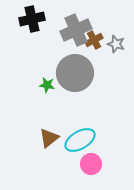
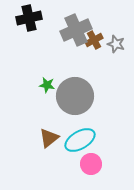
black cross: moved 3 px left, 1 px up
gray circle: moved 23 px down
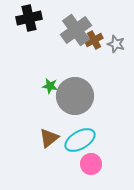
gray cross: rotated 12 degrees counterclockwise
green star: moved 3 px right, 1 px down
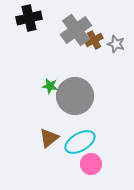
cyan ellipse: moved 2 px down
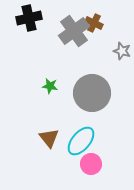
gray cross: moved 2 px left, 1 px down
brown cross: moved 17 px up; rotated 36 degrees counterclockwise
gray star: moved 6 px right, 7 px down
gray circle: moved 17 px right, 3 px up
brown triangle: rotated 30 degrees counterclockwise
cyan ellipse: moved 1 px right, 1 px up; rotated 20 degrees counterclockwise
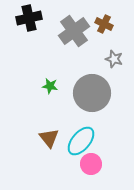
brown cross: moved 10 px right, 1 px down
gray star: moved 8 px left, 8 px down
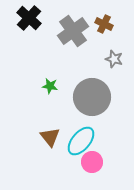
black cross: rotated 35 degrees counterclockwise
gray cross: moved 1 px left
gray circle: moved 4 px down
brown triangle: moved 1 px right, 1 px up
pink circle: moved 1 px right, 2 px up
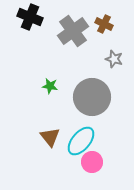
black cross: moved 1 px right, 1 px up; rotated 20 degrees counterclockwise
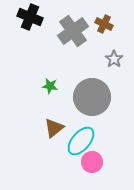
gray star: rotated 18 degrees clockwise
brown triangle: moved 4 px right, 9 px up; rotated 30 degrees clockwise
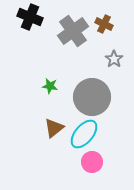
cyan ellipse: moved 3 px right, 7 px up
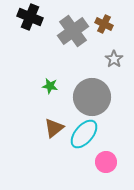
pink circle: moved 14 px right
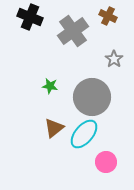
brown cross: moved 4 px right, 8 px up
